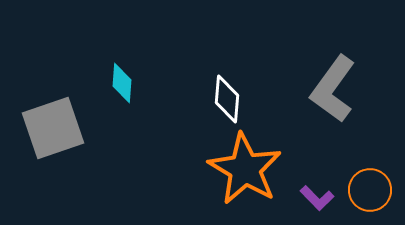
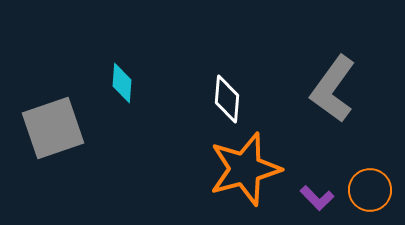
orange star: rotated 26 degrees clockwise
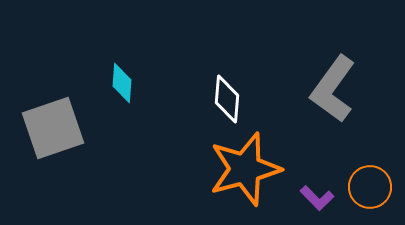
orange circle: moved 3 px up
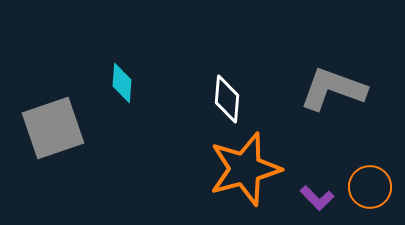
gray L-shape: rotated 74 degrees clockwise
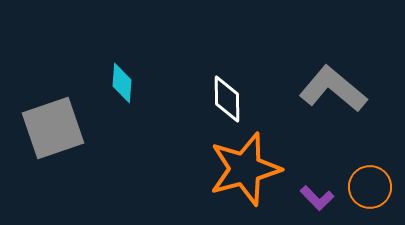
gray L-shape: rotated 20 degrees clockwise
white diamond: rotated 6 degrees counterclockwise
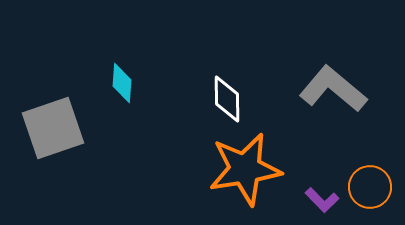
orange star: rotated 6 degrees clockwise
purple L-shape: moved 5 px right, 2 px down
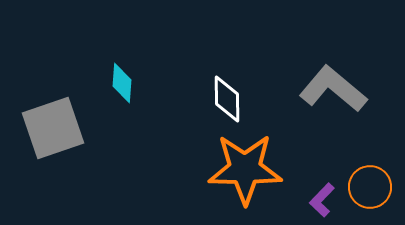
orange star: rotated 10 degrees clockwise
purple L-shape: rotated 88 degrees clockwise
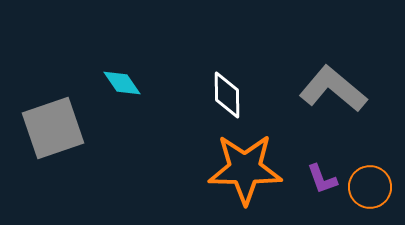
cyan diamond: rotated 39 degrees counterclockwise
white diamond: moved 4 px up
purple L-shape: moved 21 px up; rotated 64 degrees counterclockwise
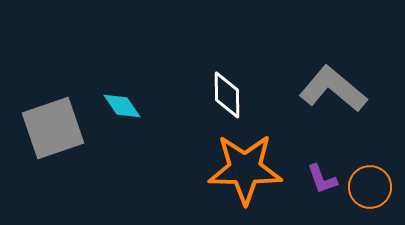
cyan diamond: moved 23 px down
